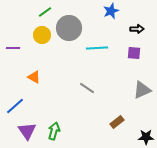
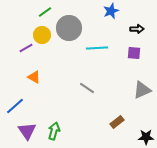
purple line: moved 13 px right; rotated 32 degrees counterclockwise
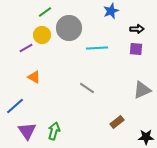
purple square: moved 2 px right, 4 px up
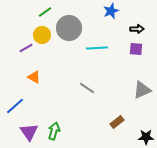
purple triangle: moved 2 px right, 1 px down
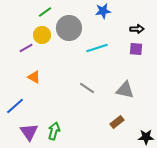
blue star: moved 8 px left; rotated 14 degrees clockwise
cyan line: rotated 15 degrees counterclockwise
gray triangle: moved 17 px left; rotated 36 degrees clockwise
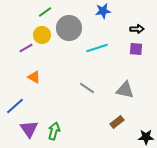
purple triangle: moved 3 px up
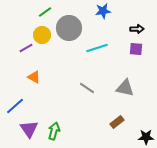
gray triangle: moved 2 px up
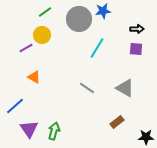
gray circle: moved 10 px right, 9 px up
cyan line: rotated 40 degrees counterclockwise
gray triangle: rotated 18 degrees clockwise
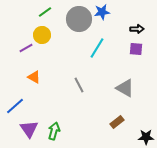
blue star: moved 1 px left, 1 px down
gray line: moved 8 px left, 3 px up; rotated 28 degrees clockwise
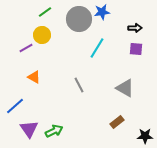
black arrow: moved 2 px left, 1 px up
green arrow: rotated 48 degrees clockwise
black star: moved 1 px left, 1 px up
